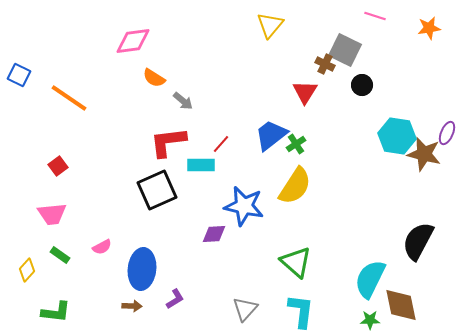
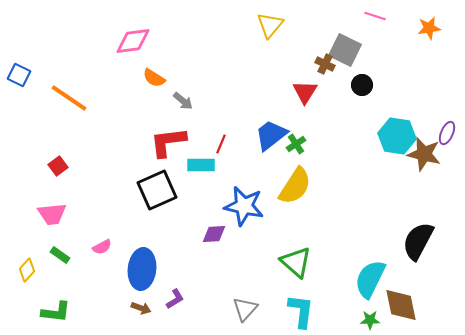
red line: rotated 18 degrees counterclockwise
brown arrow: moved 9 px right, 2 px down; rotated 18 degrees clockwise
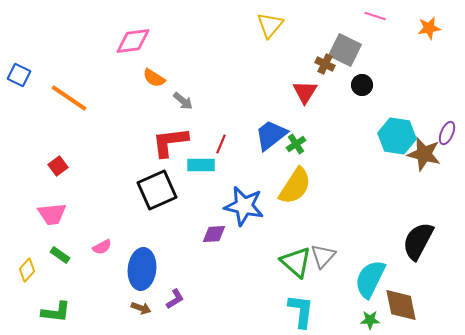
red L-shape: moved 2 px right
gray triangle: moved 78 px right, 53 px up
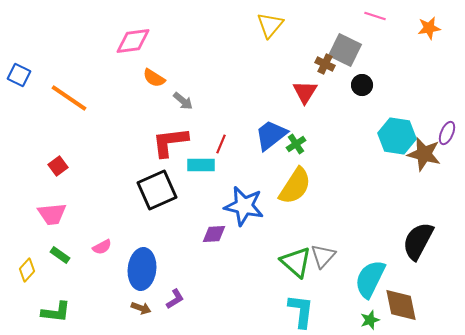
green star: rotated 18 degrees counterclockwise
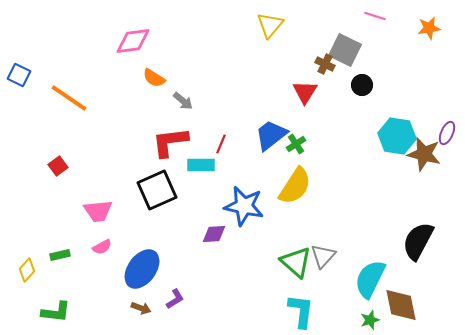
pink trapezoid: moved 46 px right, 3 px up
green rectangle: rotated 48 degrees counterclockwise
blue ellipse: rotated 30 degrees clockwise
